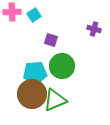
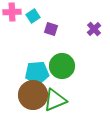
cyan square: moved 1 px left, 1 px down
purple cross: rotated 32 degrees clockwise
purple square: moved 11 px up
cyan pentagon: moved 2 px right
brown circle: moved 1 px right, 1 px down
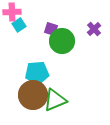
cyan square: moved 14 px left, 9 px down
green circle: moved 25 px up
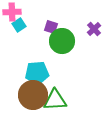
purple square: moved 2 px up
green triangle: rotated 20 degrees clockwise
